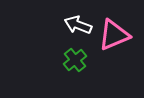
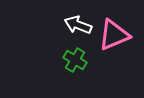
green cross: rotated 20 degrees counterclockwise
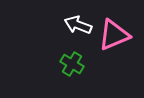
green cross: moved 3 px left, 4 px down
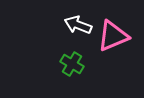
pink triangle: moved 1 px left, 1 px down
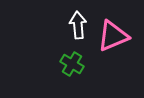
white arrow: rotated 64 degrees clockwise
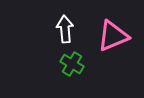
white arrow: moved 13 px left, 4 px down
